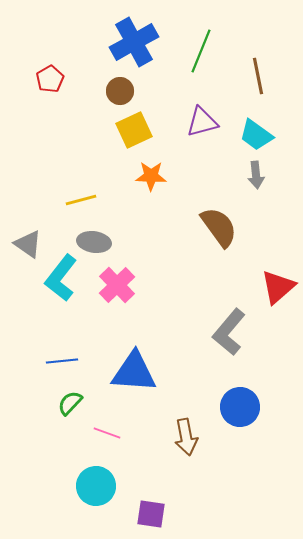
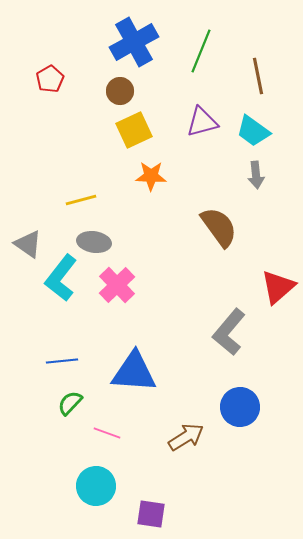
cyan trapezoid: moved 3 px left, 4 px up
brown arrow: rotated 111 degrees counterclockwise
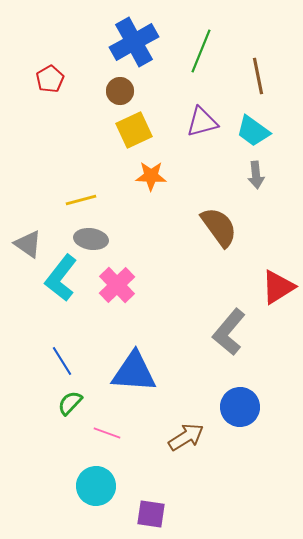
gray ellipse: moved 3 px left, 3 px up
red triangle: rotated 9 degrees clockwise
blue line: rotated 64 degrees clockwise
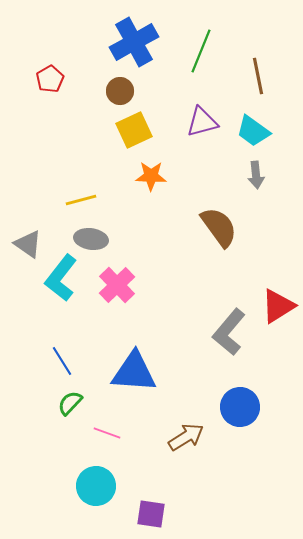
red triangle: moved 19 px down
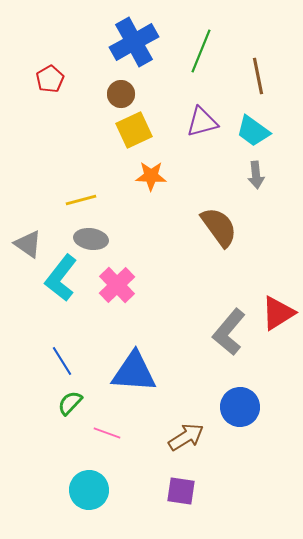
brown circle: moved 1 px right, 3 px down
red triangle: moved 7 px down
cyan circle: moved 7 px left, 4 px down
purple square: moved 30 px right, 23 px up
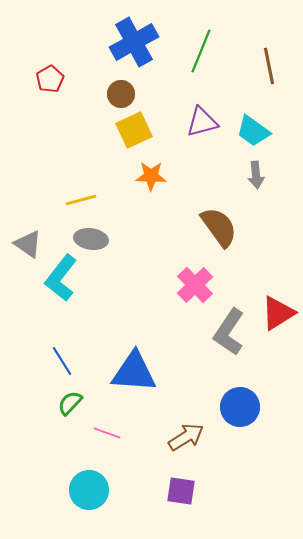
brown line: moved 11 px right, 10 px up
pink cross: moved 78 px right
gray L-shape: rotated 6 degrees counterclockwise
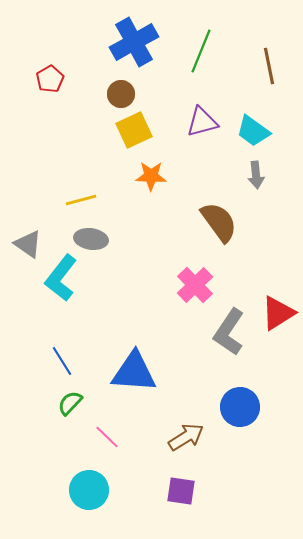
brown semicircle: moved 5 px up
pink line: moved 4 px down; rotated 24 degrees clockwise
